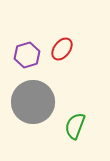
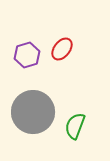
gray circle: moved 10 px down
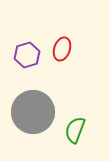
red ellipse: rotated 20 degrees counterclockwise
green semicircle: moved 4 px down
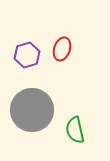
gray circle: moved 1 px left, 2 px up
green semicircle: rotated 32 degrees counterclockwise
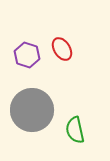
red ellipse: rotated 50 degrees counterclockwise
purple hexagon: rotated 25 degrees counterclockwise
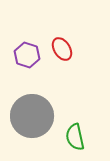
gray circle: moved 6 px down
green semicircle: moved 7 px down
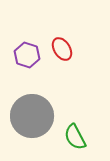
green semicircle: rotated 16 degrees counterclockwise
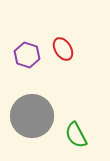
red ellipse: moved 1 px right
green semicircle: moved 1 px right, 2 px up
